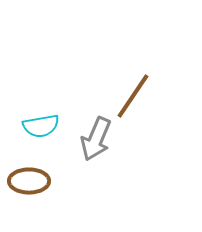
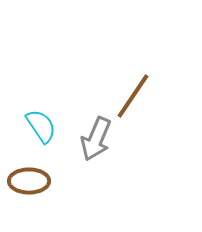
cyan semicircle: rotated 114 degrees counterclockwise
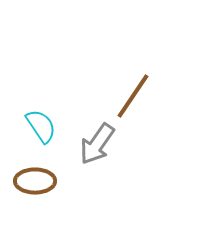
gray arrow: moved 1 px right, 5 px down; rotated 12 degrees clockwise
brown ellipse: moved 6 px right
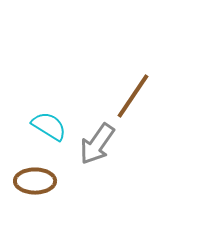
cyan semicircle: moved 8 px right; rotated 24 degrees counterclockwise
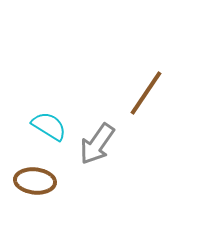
brown line: moved 13 px right, 3 px up
brown ellipse: rotated 6 degrees clockwise
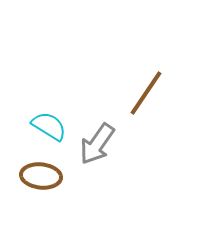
brown ellipse: moved 6 px right, 5 px up
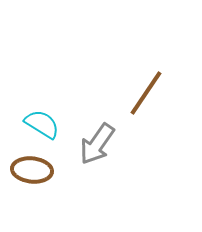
cyan semicircle: moved 7 px left, 2 px up
brown ellipse: moved 9 px left, 6 px up
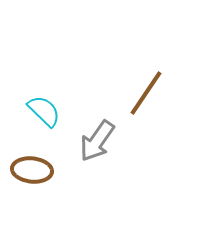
cyan semicircle: moved 2 px right, 13 px up; rotated 12 degrees clockwise
gray arrow: moved 3 px up
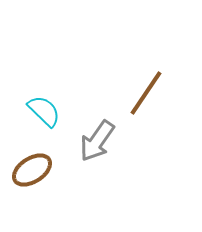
brown ellipse: rotated 39 degrees counterclockwise
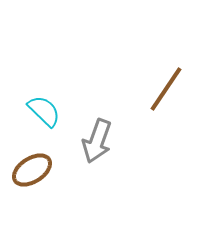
brown line: moved 20 px right, 4 px up
gray arrow: rotated 15 degrees counterclockwise
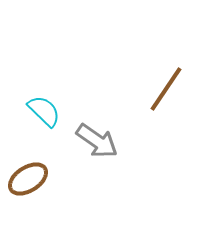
gray arrow: rotated 75 degrees counterclockwise
brown ellipse: moved 4 px left, 9 px down
